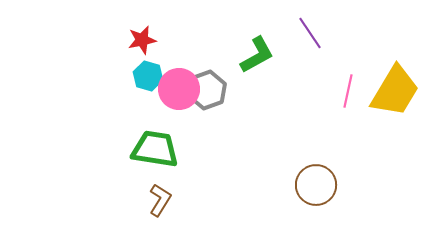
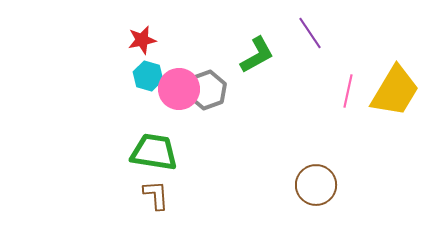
green trapezoid: moved 1 px left, 3 px down
brown L-shape: moved 4 px left, 5 px up; rotated 36 degrees counterclockwise
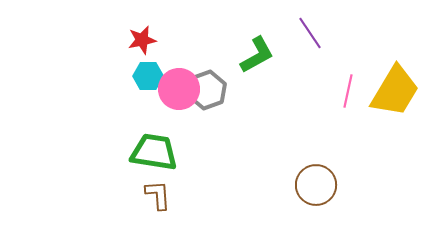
cyan hexagon: rotated 16 degrees counterclockwise
brown L-shape: moved 2 px right
